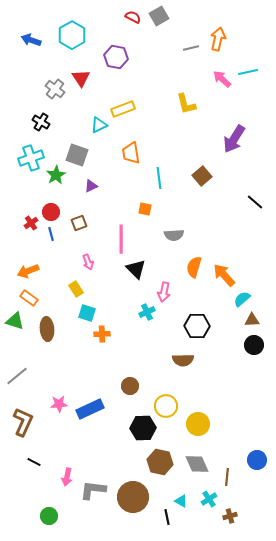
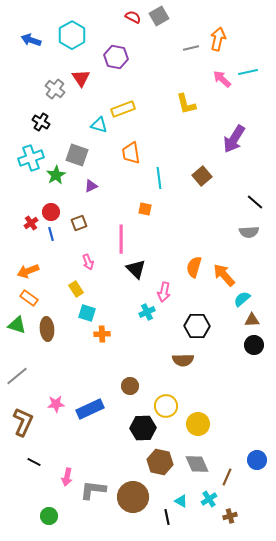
cyan triangle at (99, 125): rotated 42 degrees clockwise
gray semicircle at (174, 235): moved 75 px right, 3 px up
green triangle at (15, 321): moved 2 px right, 4 px down
pink star at (59, 404): moved 3 px left
brown line at (227, 477): rotated 18 degrees clockwise
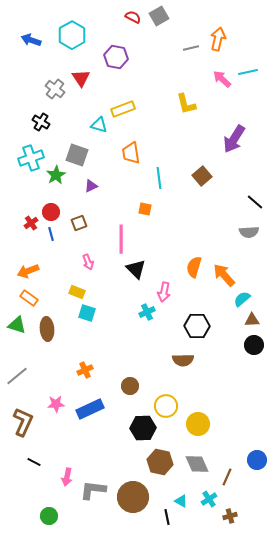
yellow rectangle at (76, 289): moved 1 px right, 3 px down; rotated 35 degrees counterclockwise
orange cross at (102, 334): moved 17 px left, 36 px down; rotated 21 degrees counterclockwise
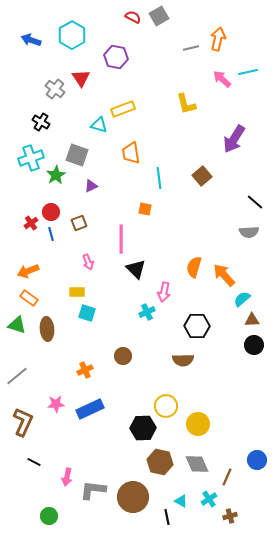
yellow rectangle at (77, 292): rotated 21 degrees counterclockwise
brown circle at (130, 386): moved 7 px left, 30 px up
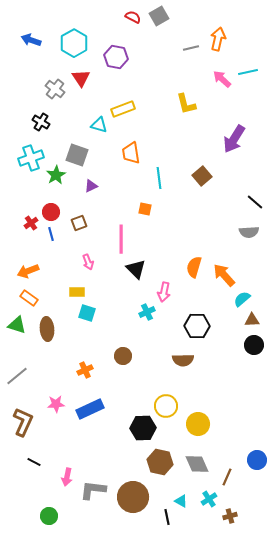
cyan hexagon at (72, 35): moved 2 px right, 8 px down
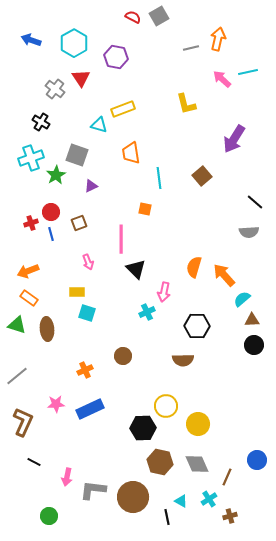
red cross at (31, 223): rotated 16 degrees clockwise
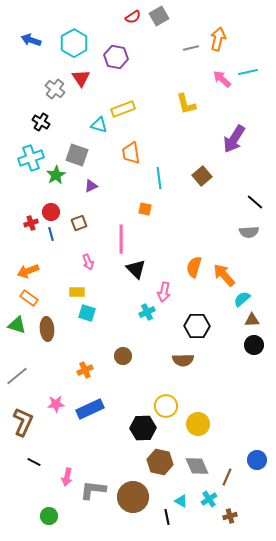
red semicircle at (133, 17): rotated 119 degrees clockwise
gray diamond at (197, 464): moved 2 px down
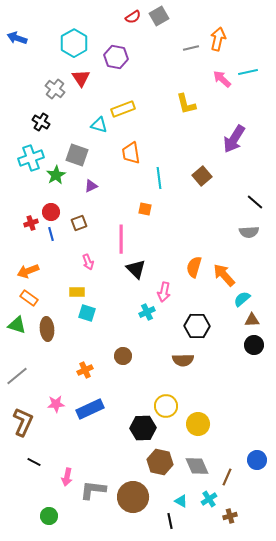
blue arrow at (31, 40): moved 14 px left, 2 px up
black line at (167, 517): moved 3 px right, 4 px down
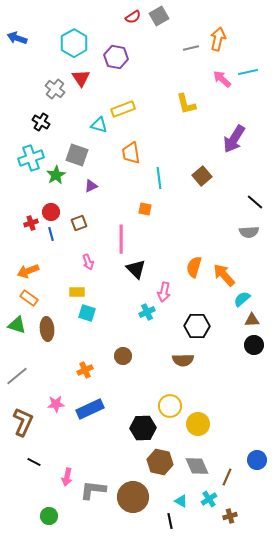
yellow circle at (166, 406): moved 4 px right
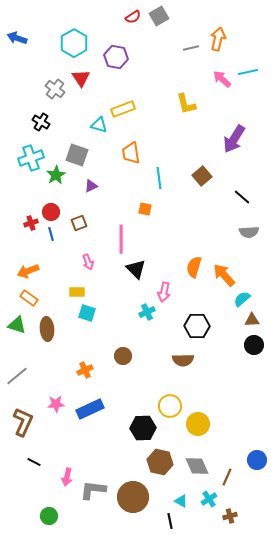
black line at (255, 202): moved 13 px left, 5 px up
